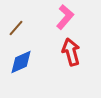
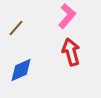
pink L-shape: moved 2 px right, 1 px up
blue diamond: moved 8 px down
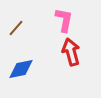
pink L-shape: moved 3 px left, 4 px down; rotated 30 degrees counterclockwise
blue diamond: moved 1 px up; rotated 12 degrees clockwise
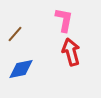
brown line: moved 1 px left, 6 px down
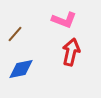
pink L-shape: rotated 100 degrees clockwise
red arrow: rotated 28 degrees clockwise
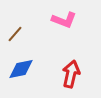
red arrow: moved 22 px down
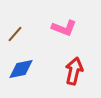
pink L-shape: moved 8 px down
red arrow: moved 3 px right, 3 px up
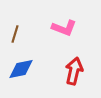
brown line: rotated 24 degrees counterclockwise
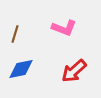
red arrow: rotated 144 degrees counterclockwise
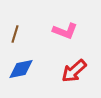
pink L-shape: moved 1 px right, 3 px down
